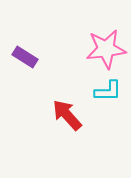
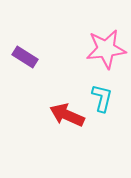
cyan L-shape: moved 6 px left, 7 px down; rotated 76 degrees counterclockwise
red arrow: rotated 24 degrees counterclockwise
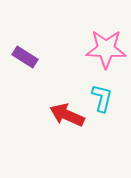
pink star: rotated 9 degrees clockwise
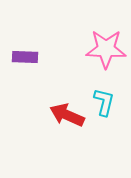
purple rectangle: rotated 30 degrees counterclockwise
cyan L-shape: moved 2 px right, 4 px down
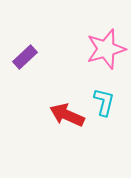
pink star: rotated 18 degrees counterclockwise
purple rectangle: rotated 45 degrees counterclockwise
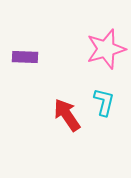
purple rectangle: rotated 45 degrees clockwise
red arrow: rotated 32 degrees clockwise
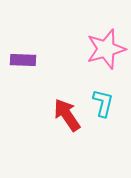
purple rectangle: moved 2 px left, 3 px down
cyan L-shape: moved 1 px left, 1 px down
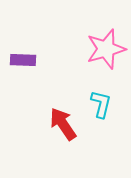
cyan L-shape: moved 2 px left, 1 px down
red arrow: moved 4 px left, 9 px down
